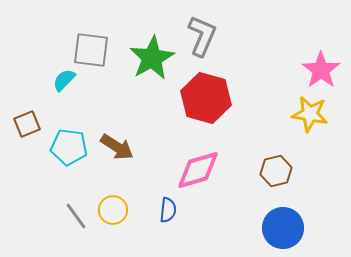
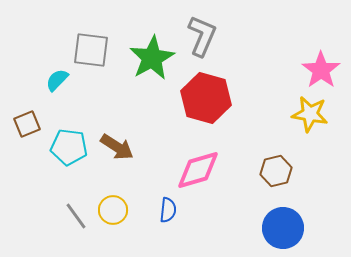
cyan semicircle: moved 7 px left
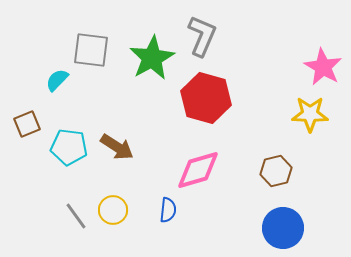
pink star: moved 2 px right, 3 px up; rotated 6 degrees counterclockwise
yellow star: rotated 9 degrees counterclockwise
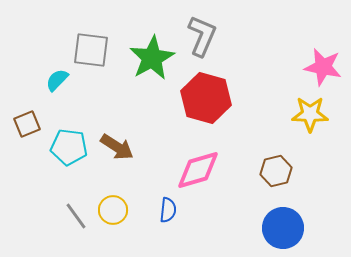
pink star: rotated 18 degrees counterclockwise
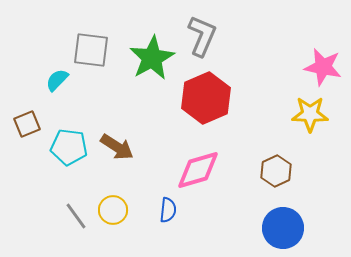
red hexagon: rotated 21 degrees clockwise
brown hexagon: rotated 12 degrees counterclockwise
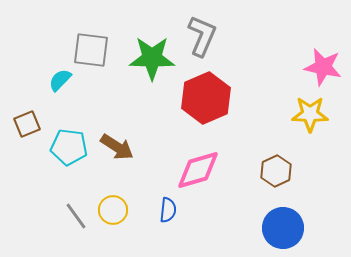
green star: rotated 30 degrees clockwise
cyan semicircle: moved 3 px right
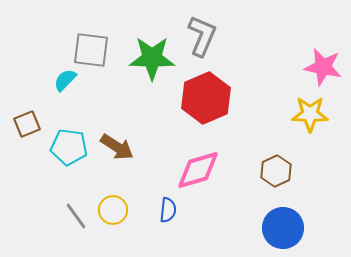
cyan semicircle: moved 5 px right
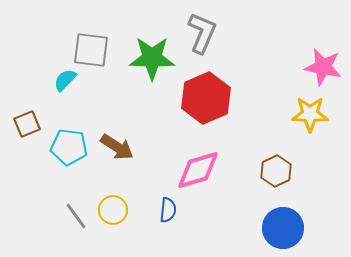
gray L-shape: moved 3 px up
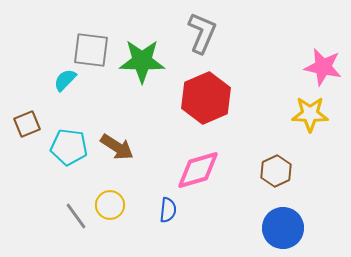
green star: moved 10 px left, 3 px down
yellow circle: moved 3 px left, 5 px up
